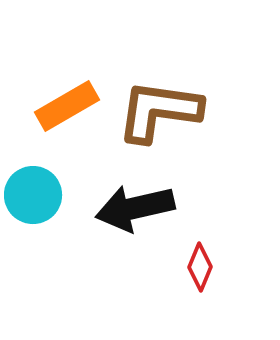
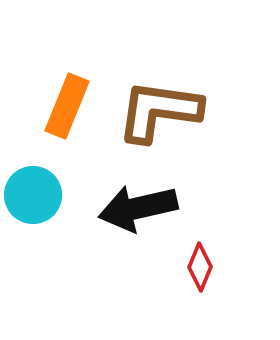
orange rectangle: rotated 38 degrees counterclockwise
black arrow: moved 3 px right
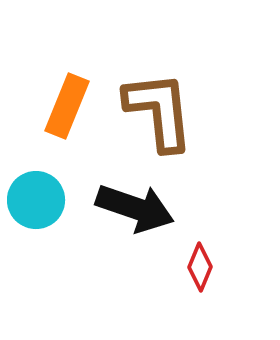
brown L-shape: rotated 76 degrees clockwise
cyan circle: moved 3 px right, 5 px down
black arrow: moved 3 px left; rotated 148 degrees counterclockwise
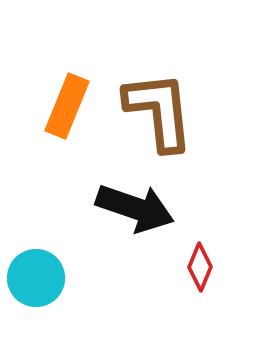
cyan circle: moved 78 px down
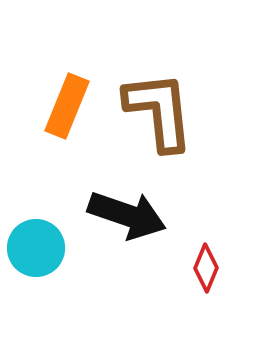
black arrow: moved 8 px left, 7 px down
red diamond: moved 6 px right, 1 px down
cyan circle: moved 30 px up
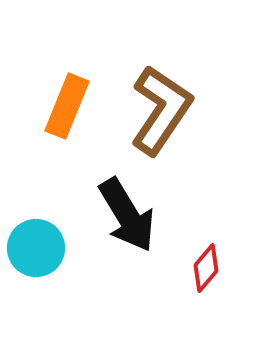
brown L-shape: moved 2 px right, 1 px up; rotated 40 degrees clockwise
black arrow: rotated 40 degrees clockwise
red diamond: rotated 18 degrees clockwise
